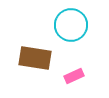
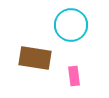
pink rectangle: rotated 72 degrees counterclockwise
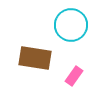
pink rectangle: rotated 42 degrees clockwise
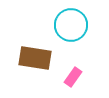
pink rectangle: moved 1 px left, 1 px down
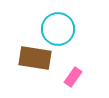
cyan circle: moved 13 px left, 4 px down
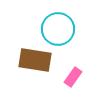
brown rectangle: moved 2 px down
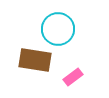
pink rectangle: rotated 18 degrees clockwise
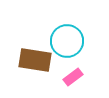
cyan circle: moved 9 px right, 12 px down
